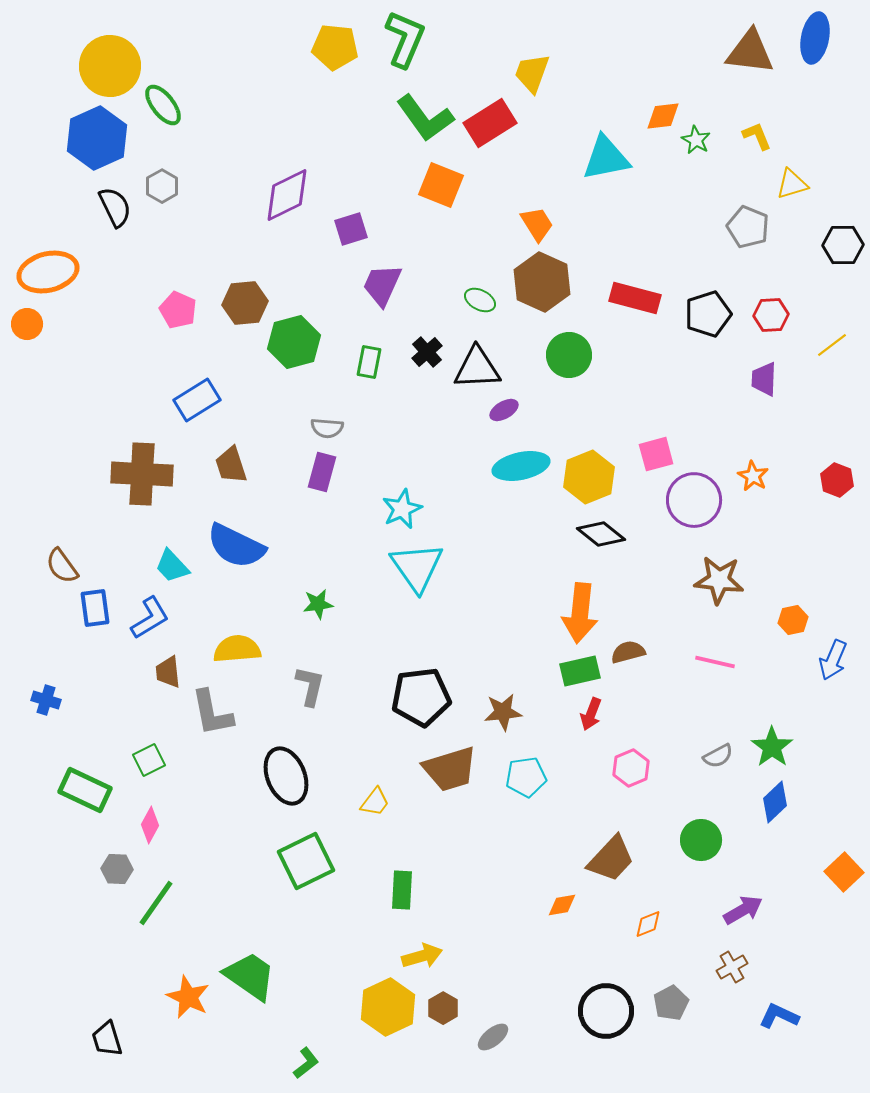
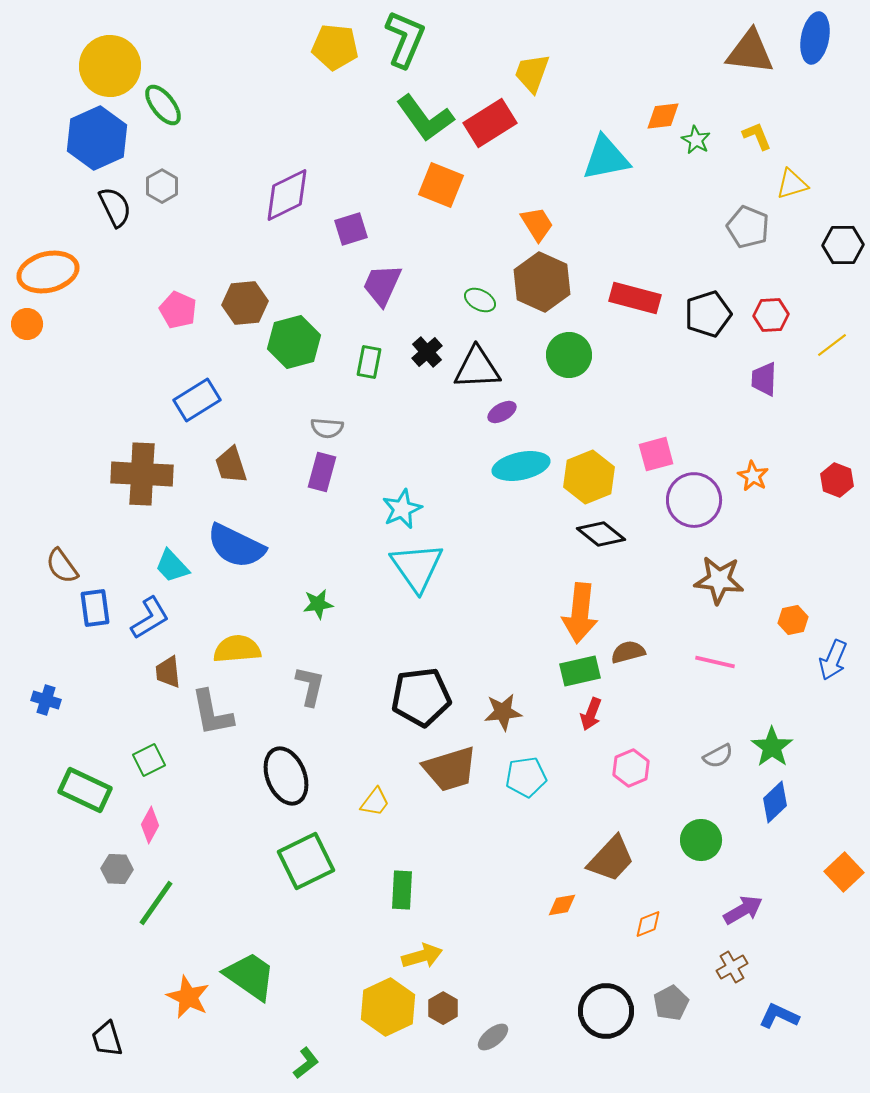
purple ellipse at (504, 410): moved 2 px left, 2 px down
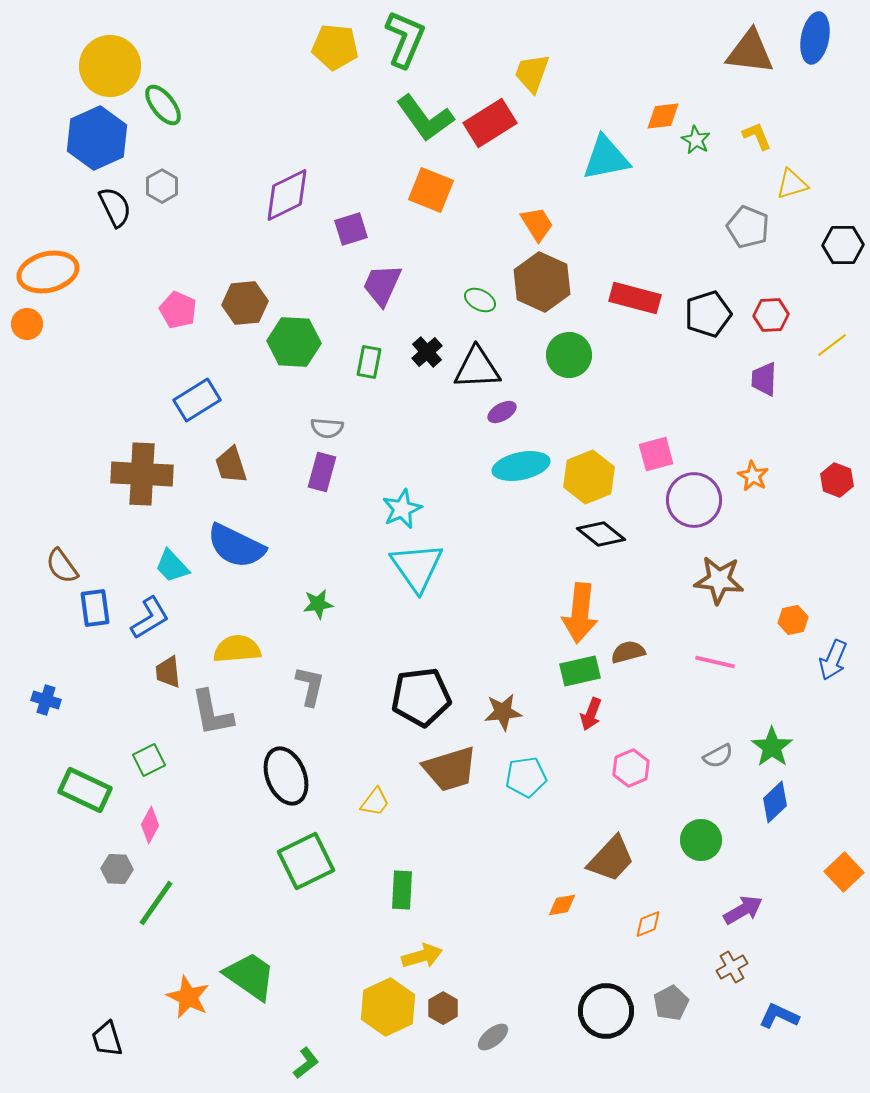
orange square at (441, 185): moved 10 px left, 5 px down
green hexagon at (294, 342): rotated 18 degrees clockwise
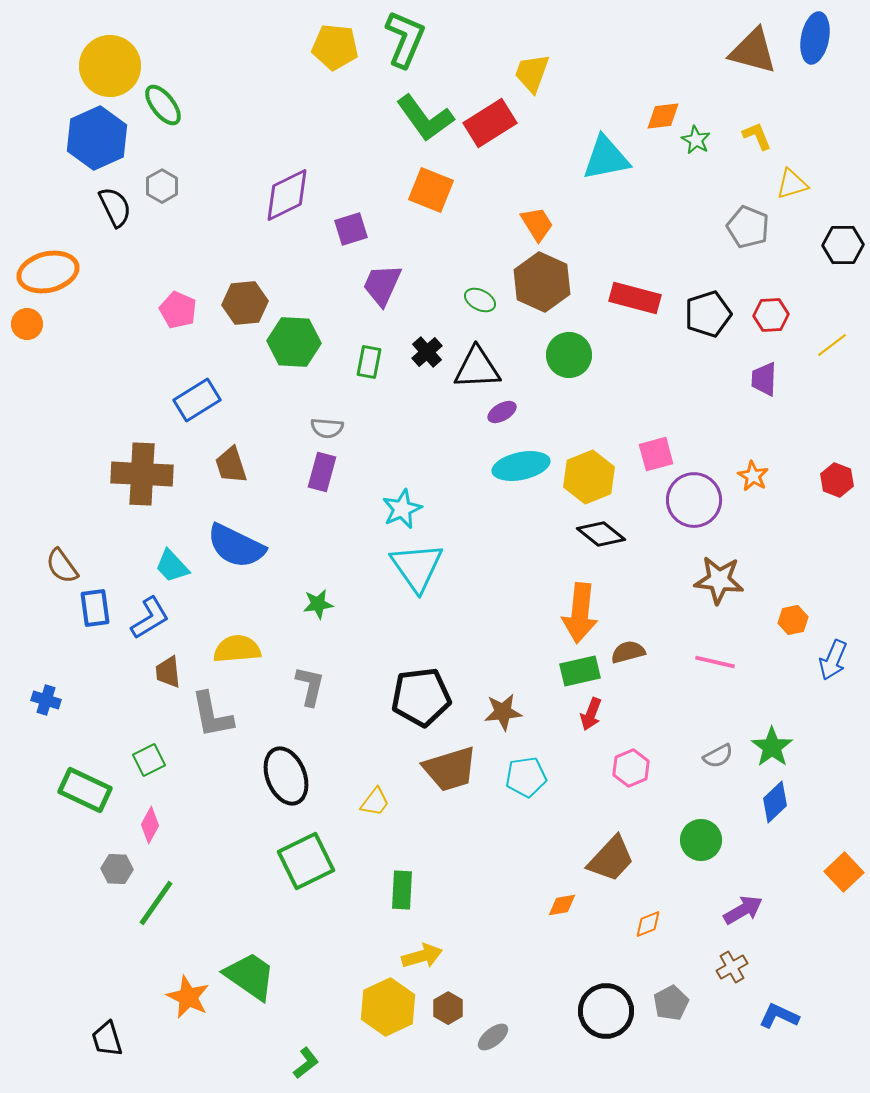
brown triangle at (750, 52): moved 3 px right, 1 px up; rotated 8 degrees clockwise
gray L-shape at (212, 713): moved 2 px down
brown hexagon at (443, 1008): moved 5 px right
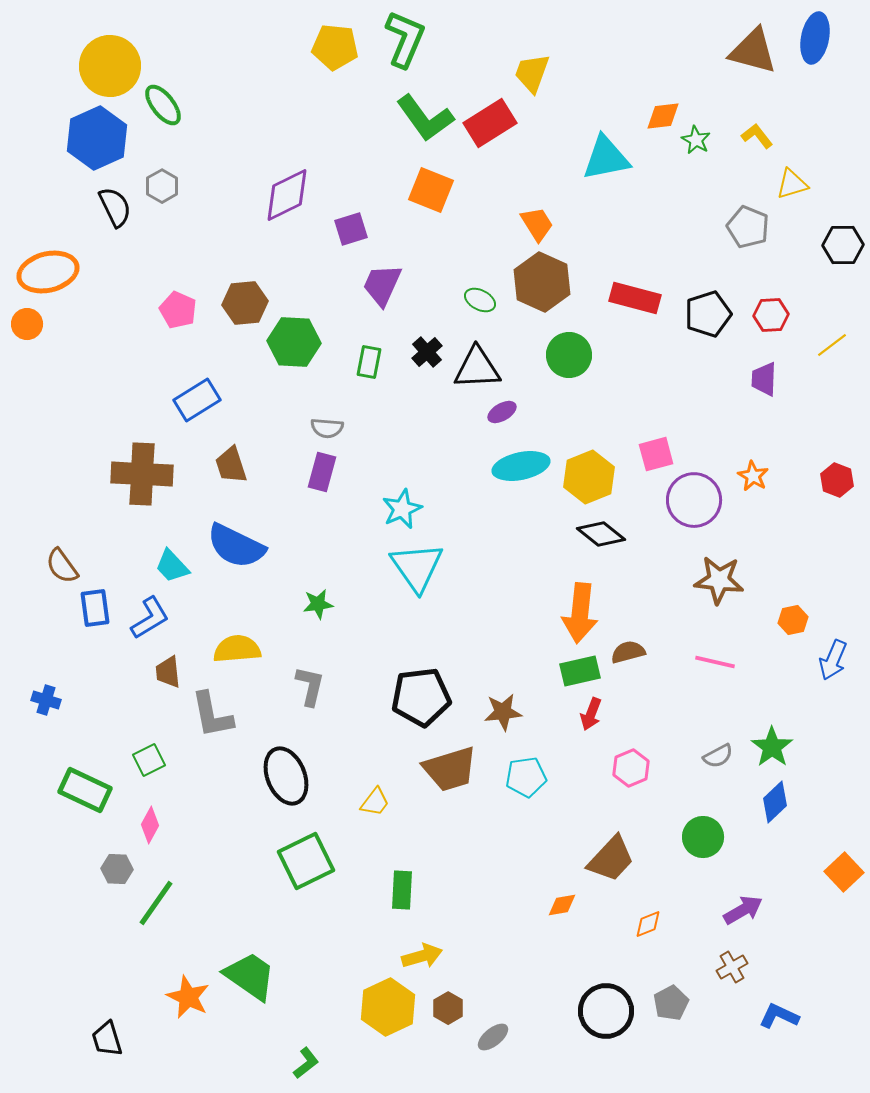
yellow L-shape at (757, 136): rotated 16 degrees counterclockwise
green circle at (701, 840): moved 2 px right, 3 px up
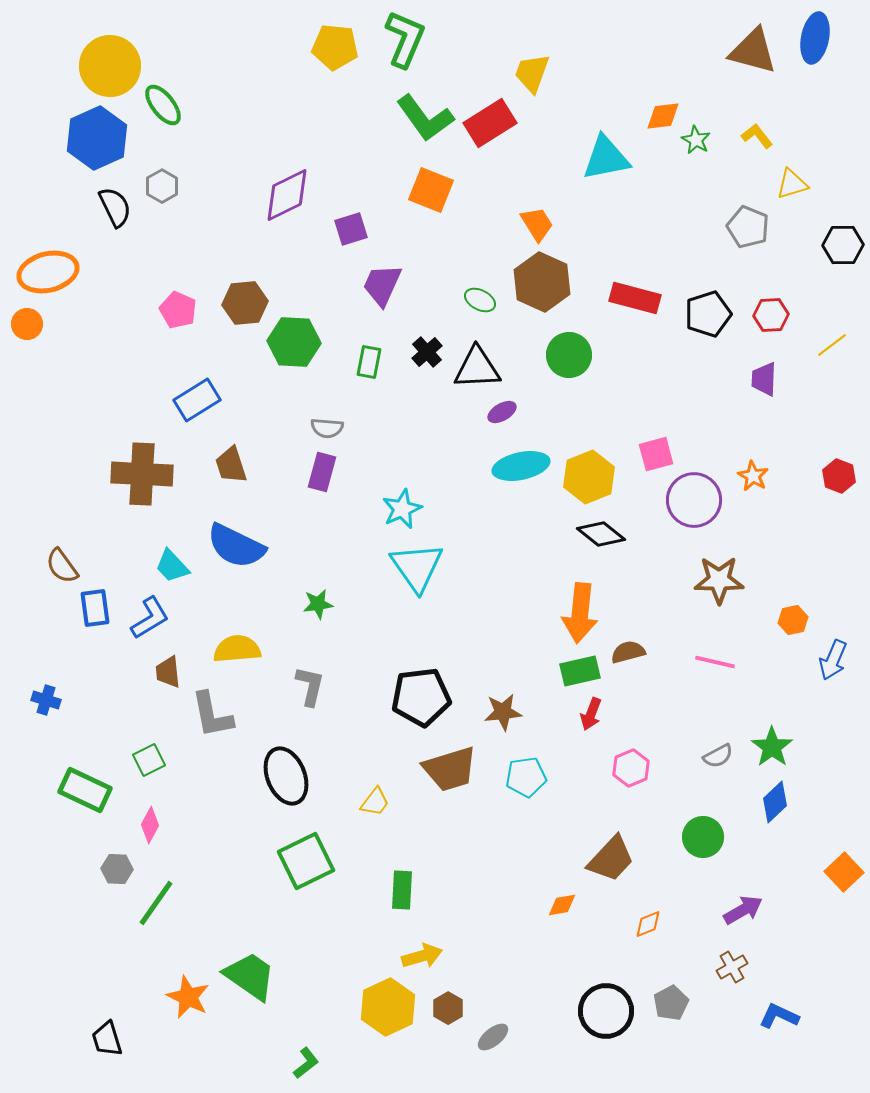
red hexagon at (837, 480): moved 2 px right, 4 px up
brown star at (719, 580): rotated 6 degrees counterclockwise
